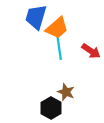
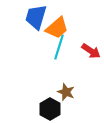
cyan line: rotated 25 degrees clockwise
black hexagon: moved 1 px left, 1 px down
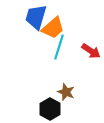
orange trapezoid: moved 4 px left
